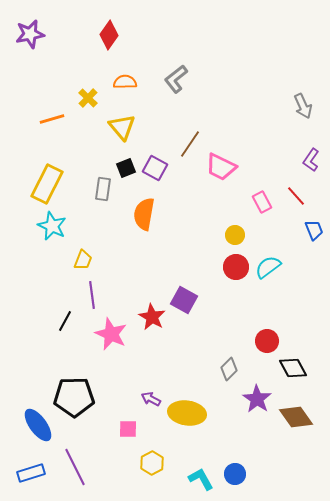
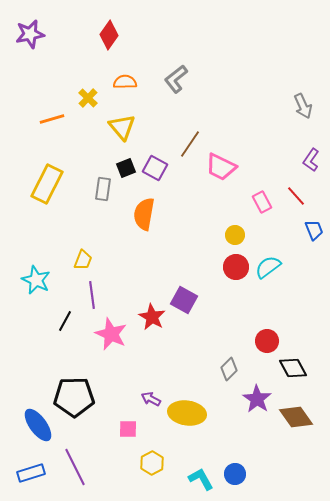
cyan star at (52, 226): moved 16 px left, 54 px down
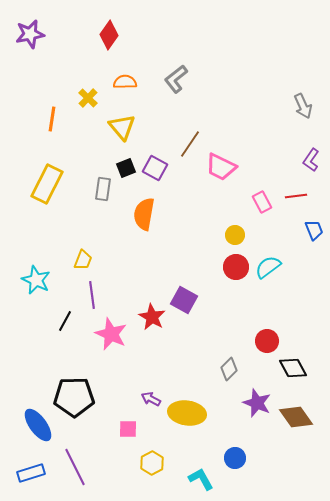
orange line at (52, 119): rotated 65 degrees counterclockwise
red line at (296, 196): rotated 55 degrees counterclockwise
purple star at (257, 399): moved 4 px down; rotated 12 degrees counterclockwise
blue circle at (235, 474): moved 16 px up
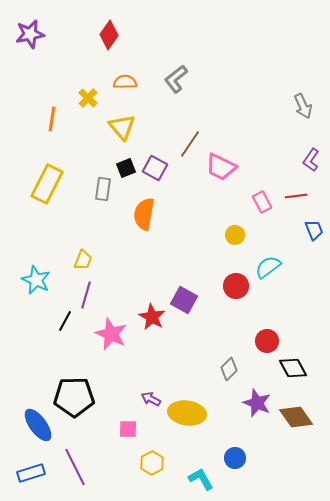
red circle at (236, 267): moved 19 px down
purple line at (92, 295): moved 6 px left; rotated 24 degrees clockwise
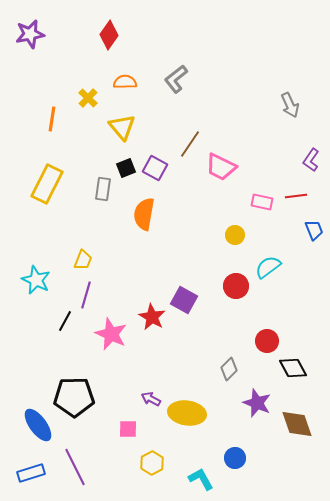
gray arrow at (303, 106): moved 13 px left, 1 px up
pink rectangle at (262, 202): rotated 50 degrees counterclockwise
brown diamond at (296, 417): moved 1 px right, 7 px down; rotated 16 degrees clockwise
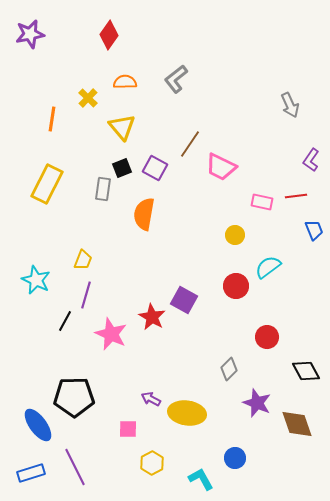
black square at (126, 168): moved 4 px left
red circle at (267, 341): moved 4 px up
black diamond at (293, 368): moved 13 px right, 3 px down
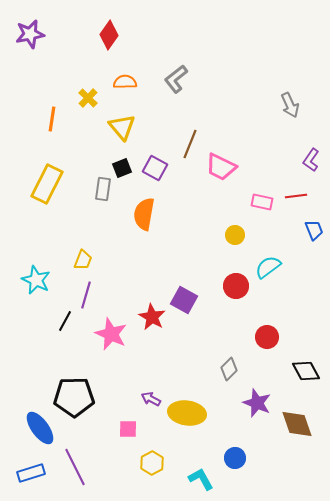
brown line at (190, 144): rotated 12 degrees counterclockwise
blue ellipse at (38, 425): moved 2 px right, 3 px down
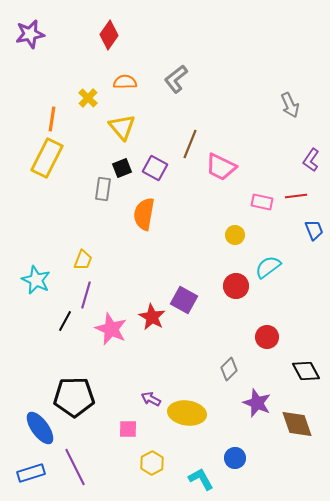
yellow rectangle at (47, 184): moved 26 px up
pink star at (111, 334): moved 5 px up
